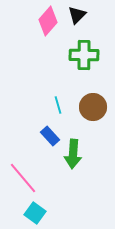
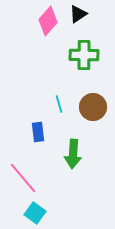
black triangle: moved 1 px right, 1 px up; rotated 12 degrees clockwise
cyan line: moved 1 px right, 1 px up
blue rectangle: moved 12 px left, 4 px up; rotated 36 degrees clockwise
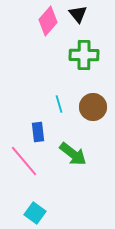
black triangle: rotated 36 degrees counterclockwise
green arrow: rotated 56 degrees counterclockwise
pink line: moved 1 px right, 17 px up
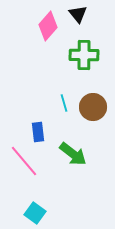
pink diamond: moved 5 px down
cyan line: moved 5 px right, 1 px up
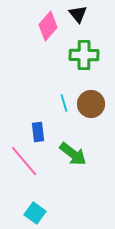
brown circle: moved 2 px left, 3 px up
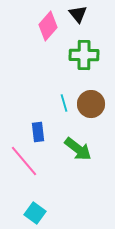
green arrow: moved 5 px right, 5 px up
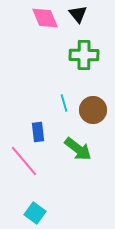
pink diamond: moved 3 px left, 8 px up; rotated 64 degrees counterclockwise
brown circle: moved 2 px right, 6 px down
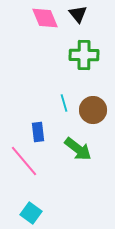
cyan square: moved 4 px left
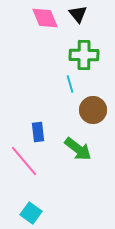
cyan line: moved 6 px right, 19 px up
